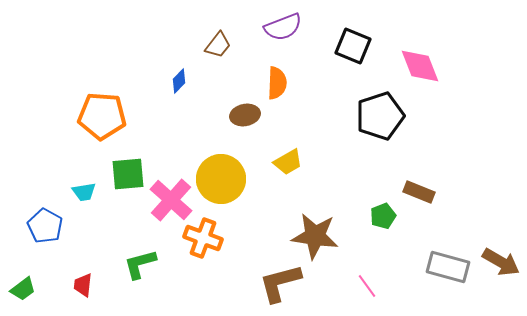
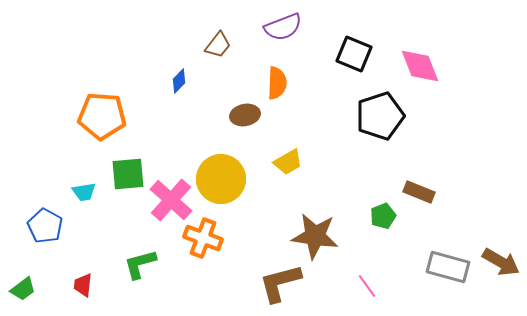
black square: moved 1 px right, 8 px down
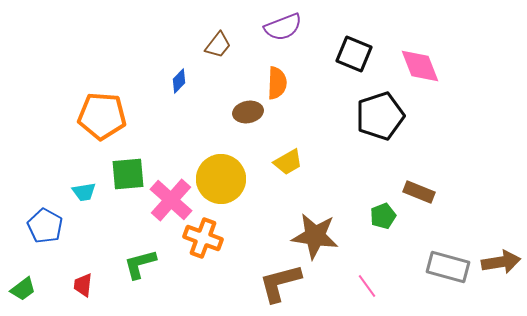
brown ellipse: moved 3 px right, 3 px up
brown arrow: rotated 39 degrees counterclockwise
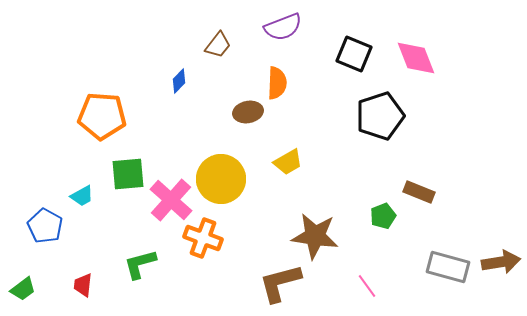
pink diamond: moved 4 px left, 8 px up
cyan trapezoid: moved 2 px left, 4 px down; rotated 20 degrees counterclockwise
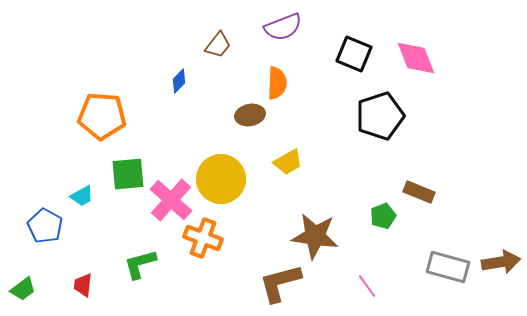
brown ellipse: moved 2 px right, 3 px down
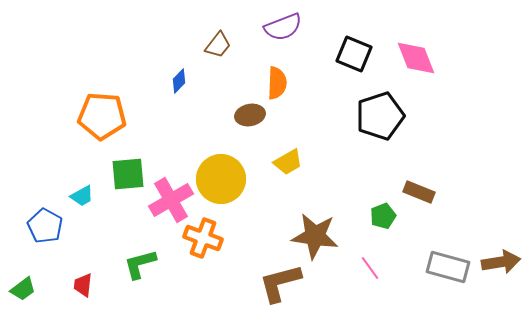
pink cross: rotated 18 degrees clockwise
pink line: moved 3 px right, 18 px up
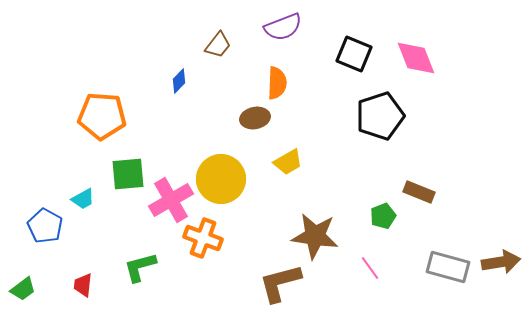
brown ellipse: moved 5 px right, 3 px down
cyan trapezoid: moved 1 px right, 3 px down
green L-shape: moved 3 px down
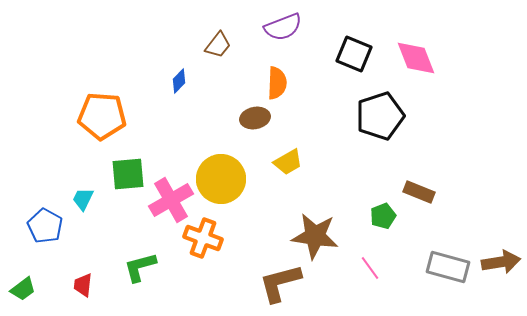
cyan trapezoid: rotated 145 degrees clockwise
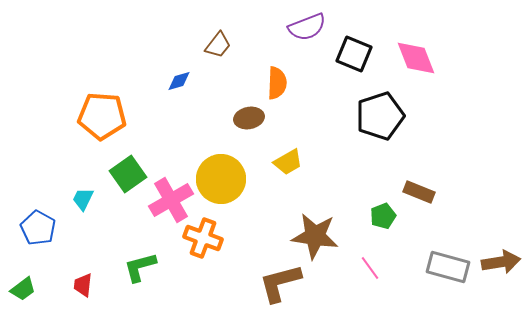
purple semicircle: moved 24 px right
blue diamond: rotated 30 degrees clockwise
brown ellipse: moved 6 px left
green square: rotated 30 degrees counterclockwise
blue pentagon: moved 7 px left, 2 px down
